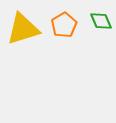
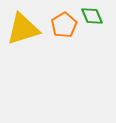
green diamond: moved 9 px left, 5 px up
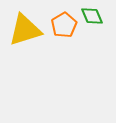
yellow triangle: moved 2 px right, 1 px down
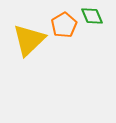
yellow triangle: moved 4 px right, 10 px down; rotated 27 degrees counterclockwise
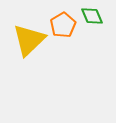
orange pentagon: moved 1 px left
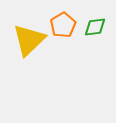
green diamond: moved 3 px right, 11 px down; rotated 75 degrees counterclockwise
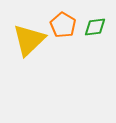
orange pentagon: rotated 10 degrees counterclockwise
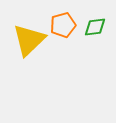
orange pentagon: rotated 25 degrees clockwise
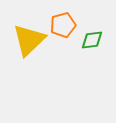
green diamond: moved 3 px left, 13 px down
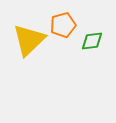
green diamond: moved 1 px down
